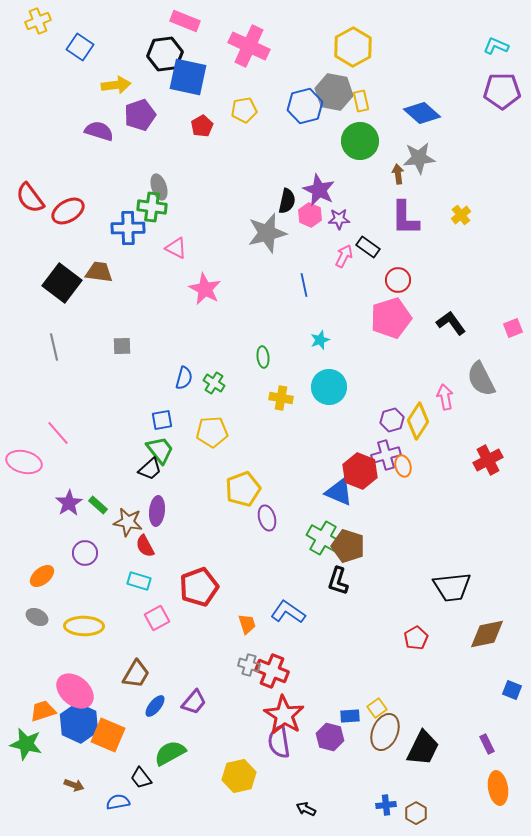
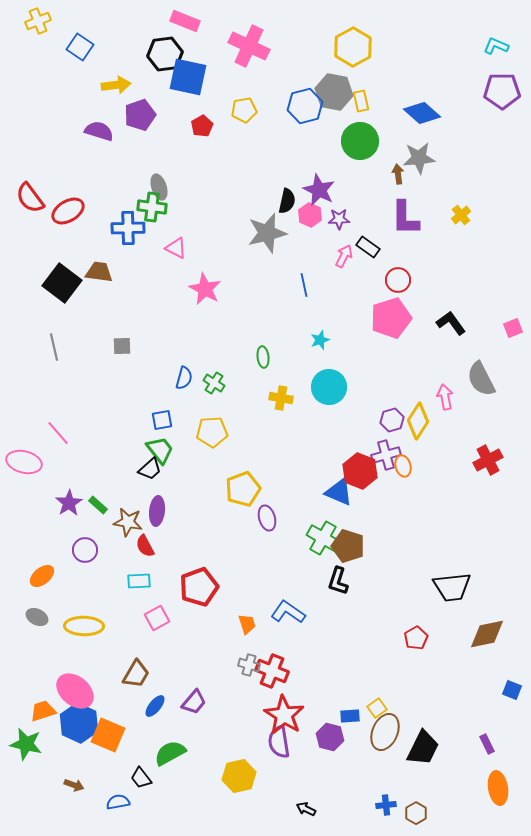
purple circle at (85, 553): moved 3 px up
cyan rectangle at (139, 581): rotated 20 degrees counterclockwise
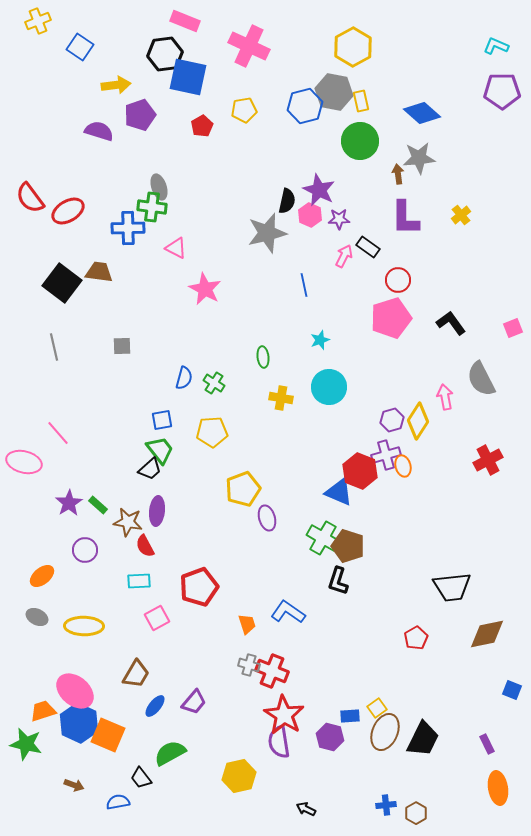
black trapezoid at (423, 748): moved 9 px up
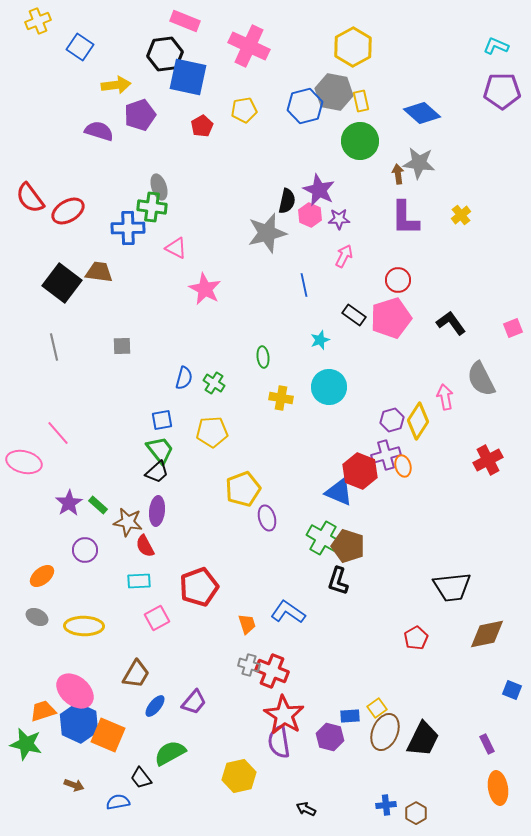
gray star at (419, 158): moved 5 px down; rotated 12 degrees clockwise
black rectangle at (368, 247): moved 14 px left, 68 px down
black trapezoid at (150, 469): moved 7 px right, 3 px down
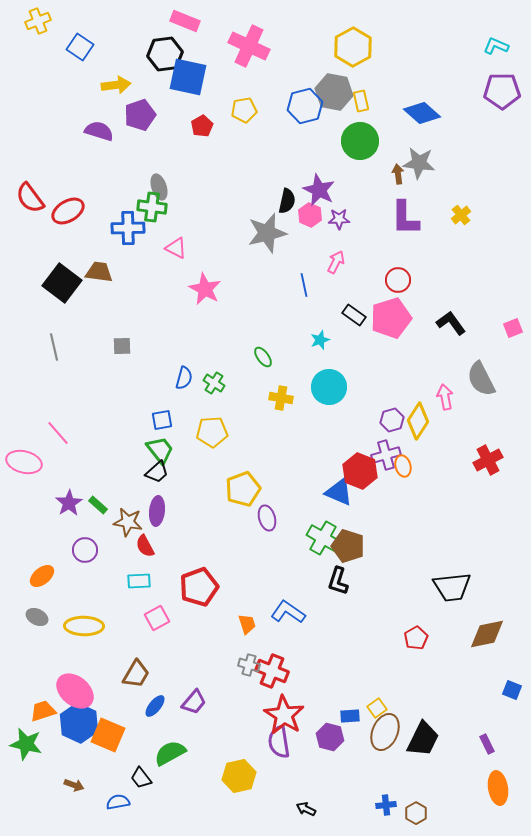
pink arrow at (344, 256): moved 8 px left, 6 px down
green ellipse at (263, 357): rotated 30 degrees counterclockwise
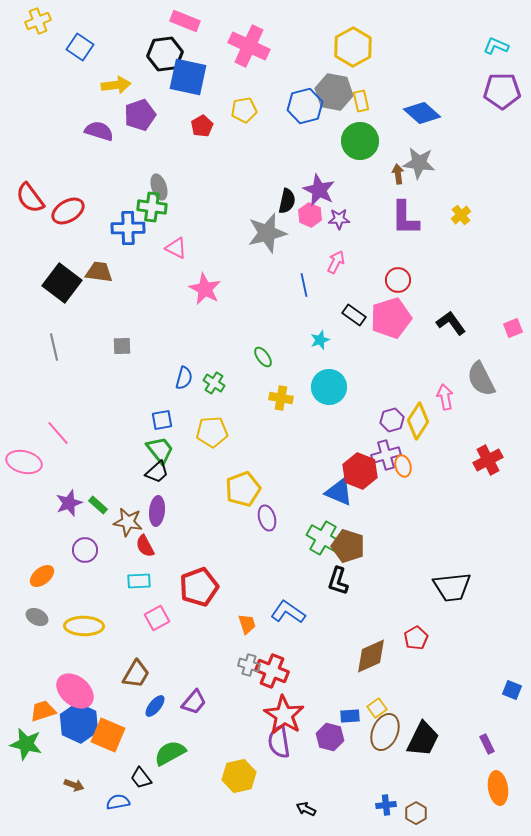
purple star at (69, 503): rotated 12 degrees clockwise
brown diamond at (487, 634): moved 116 px left, 22 px down; rotated 12 degrees counterclockwise
